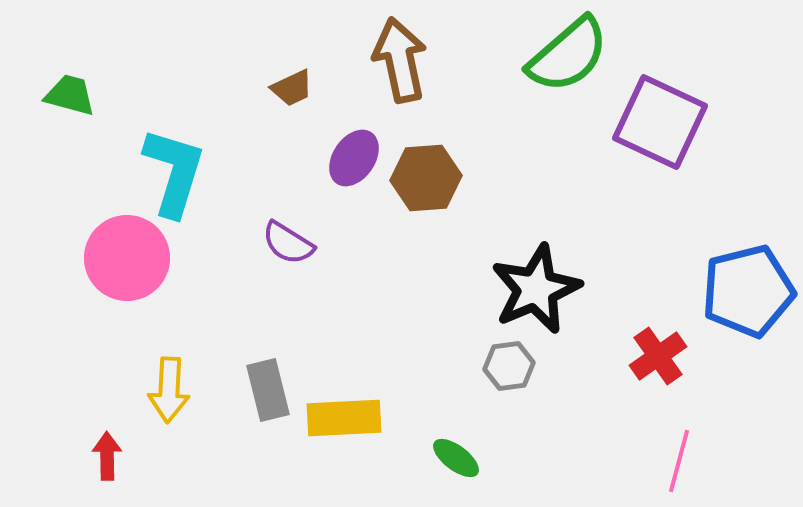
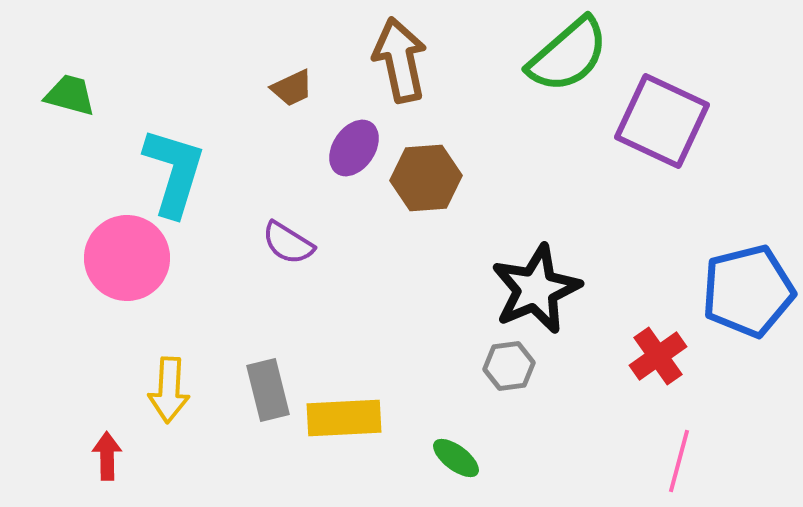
purple square: moved 2 px right, 1 px up
purple ellipse: moved 10 px up
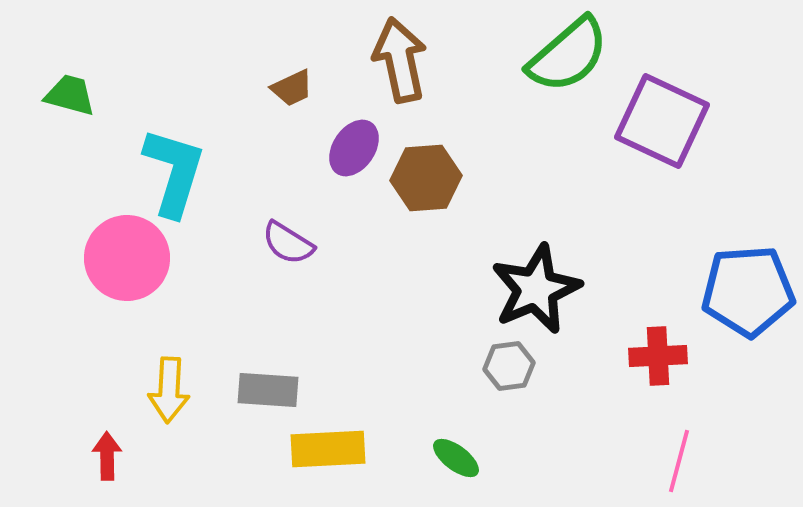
blue pentagon: rotated 10 degrees clockwise
red cross: rotated 32 degrees clockwise
gray rectangle: rotated 72 degrees counterclockwise
yellow rectangle: moved 16 px left, 31 px down
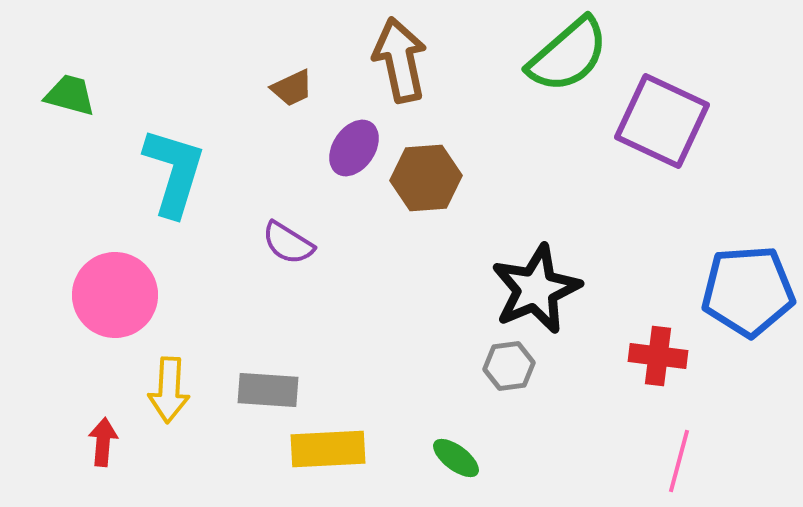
pink circle: moved 12 px left, 37 px down
red cross: rotated 10 degrees clockwise
red arrow: moved 4 px left, 14 px up; rotated 6 degrees clockwise
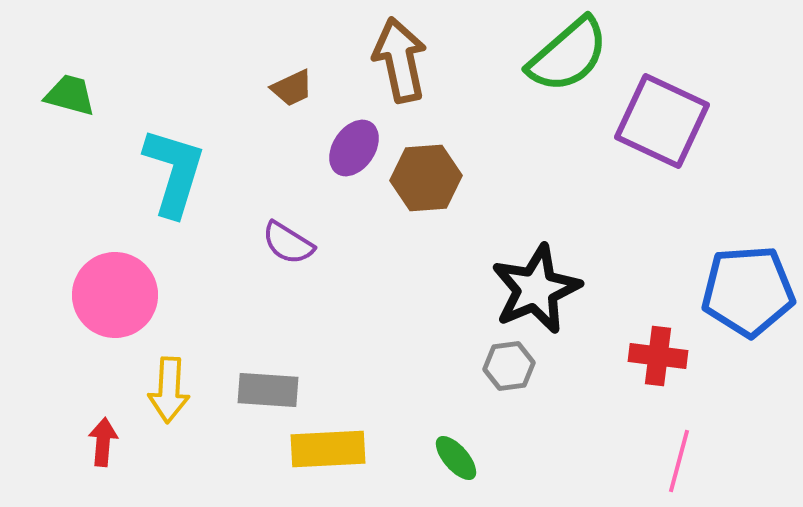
green ellipse: rotated 12 degrees clockwise
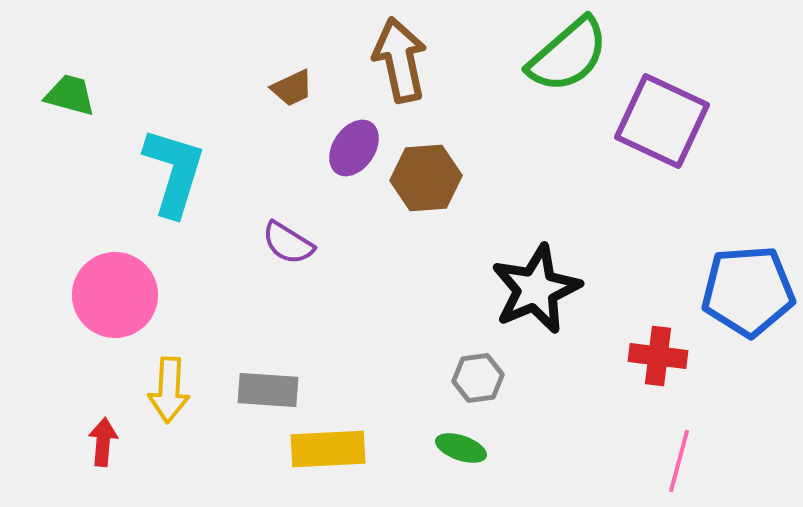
gray hexagon: moved 31 px left, 12 px down
green ellipse: moved 5 px right, 10 px up; rotated 30 degrees counterclockwise
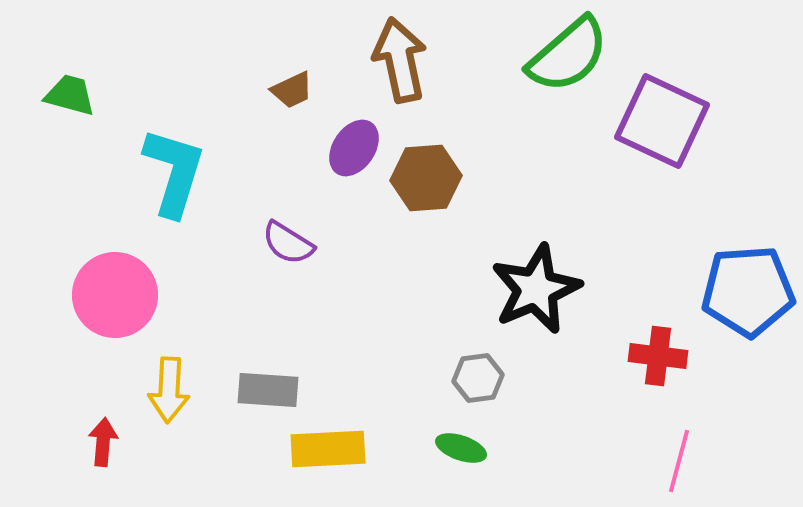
brown trapezoid: moved 2 px down
